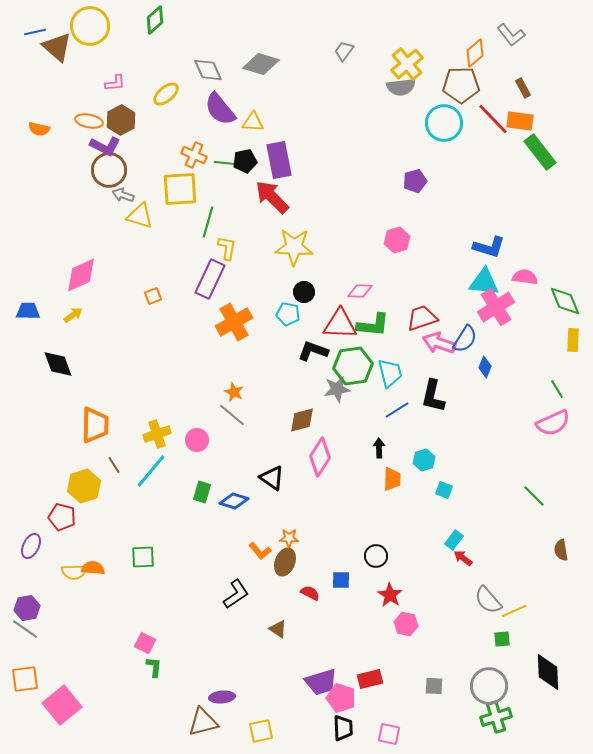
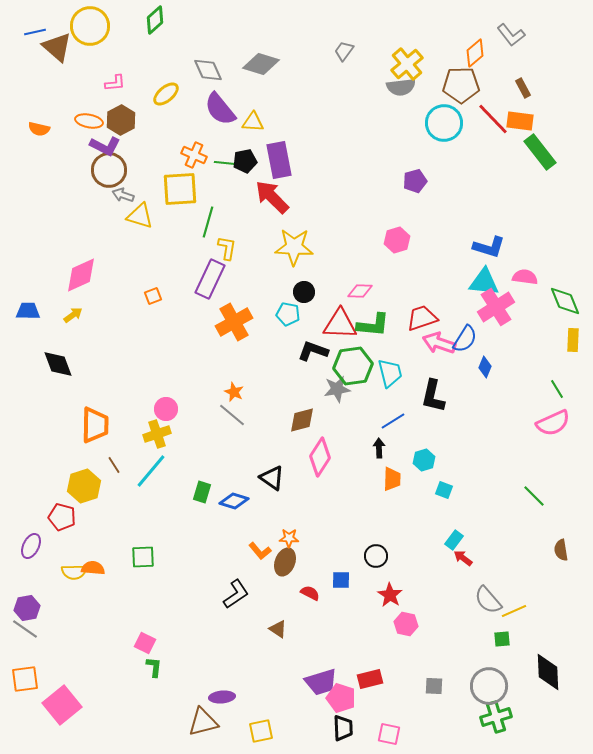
blue line at (397, 410): moved 4 px left, 11 px down
pink circle at (197, 440): moved 31 px left, 31 px up
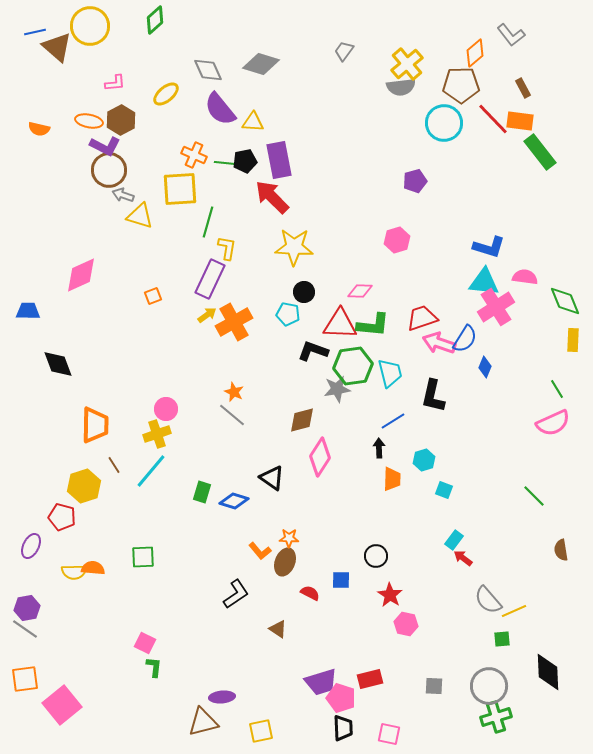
yellow arrow at (73, 315): moved 134 px right
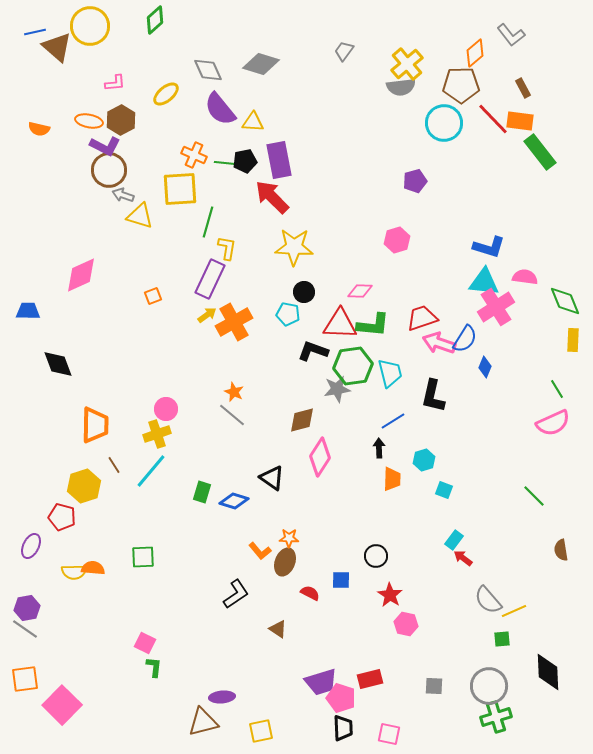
pink square at (62, 705): rotated 6 degrees counterclockwise
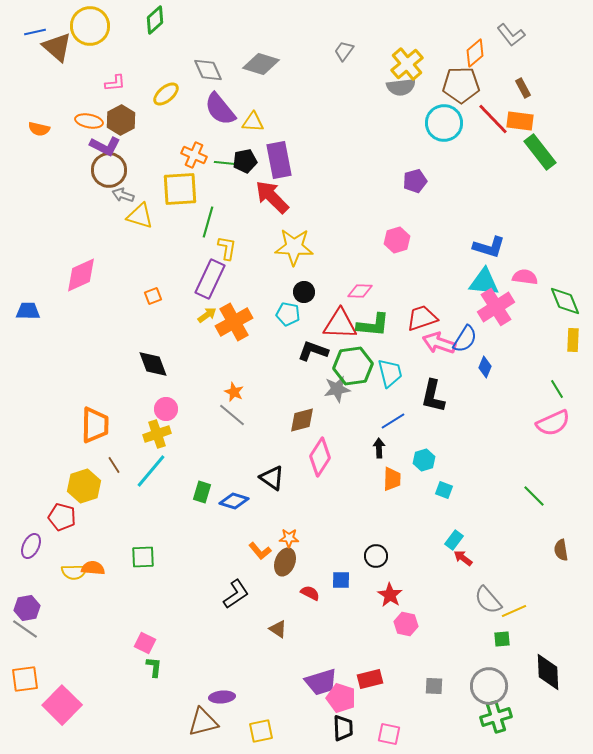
black diamond at (58, 364): moved 95 px right
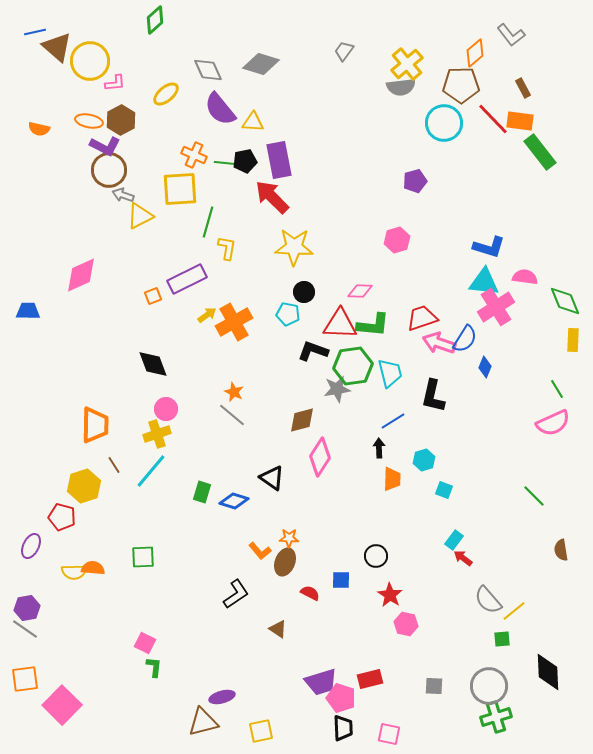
yellow circle at (90, 26): moved 35 px down
yellow triangle at (140, 216): rotated 44 degrees counterclockwise
purple rectangle at (210, 279): moved 23 px left; rotated 39 degrees clockwise
yellow line at (514, 611): rotated 15 degrees counterclockwise
purple ellipse at (222, 697): rotated 10 degrees counterclockwise
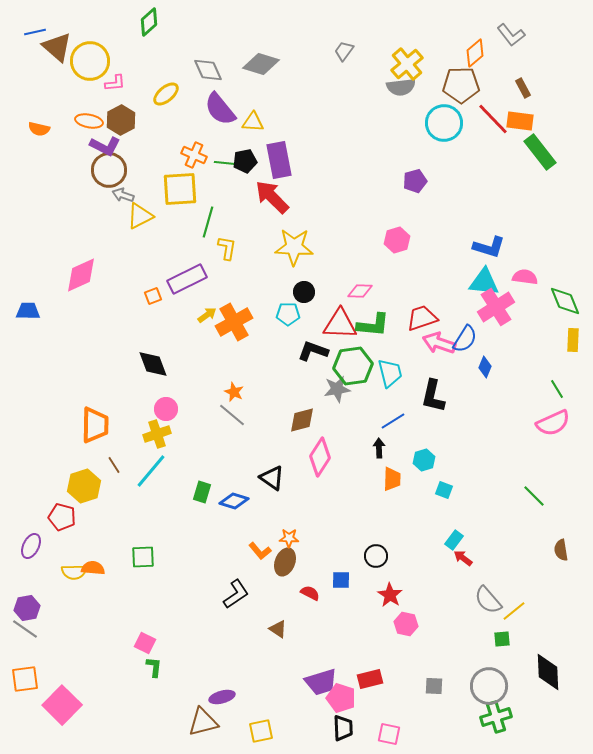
green diamond at (155, 20): moved 6 px left, 2 px down
cyan pentagon at (288, 314): rotated 10 degrees counterclockwise
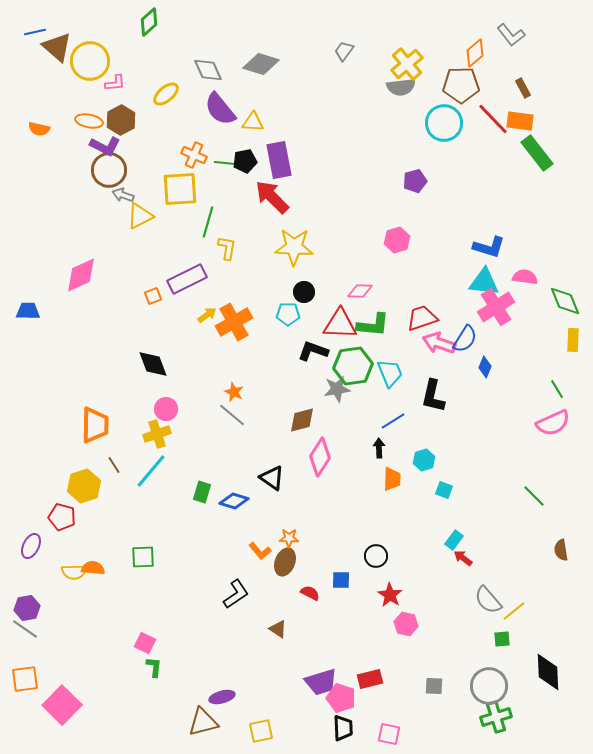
green rectangle at (540, 152): moved 3 px left, 1 px down
cyan trapezoid at (390, 373): rotated 8 degrees counterclockwise
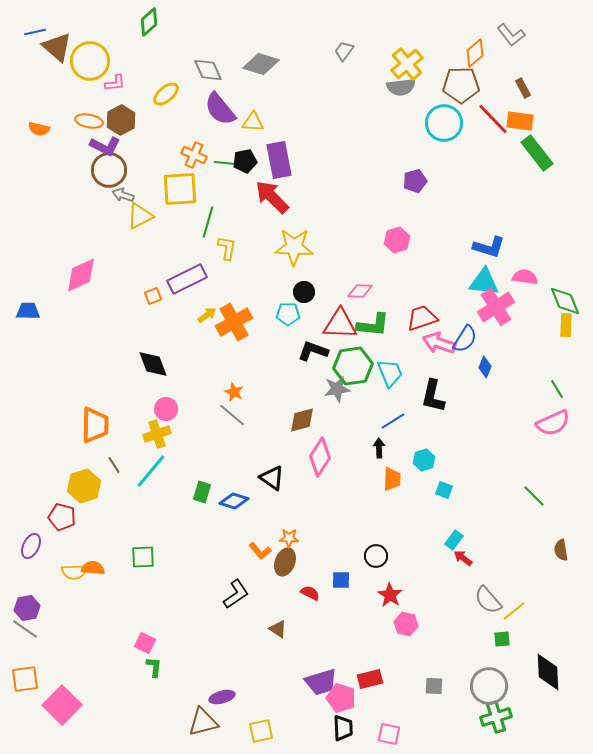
yellow rectangle at (573, 340): moved 7 px left, 15 px up
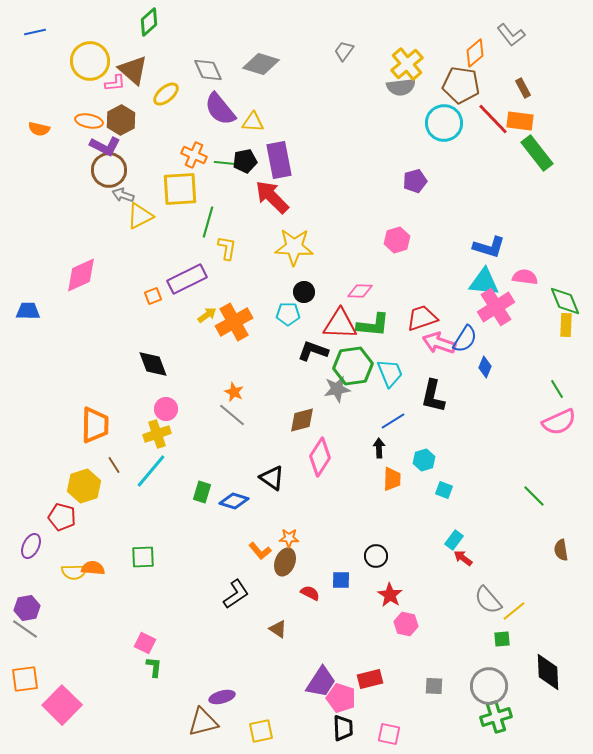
brown triangle at (57, 47): moved 76 px right, 23 px down
brown pentagon at (461, 85): rotated 9 degrees clockwise
pink semicircle at (553, 423): moved 6 px right, 1 px up
purple trapezoid at (321, 682): rotated 40 degrees counterclockwise
